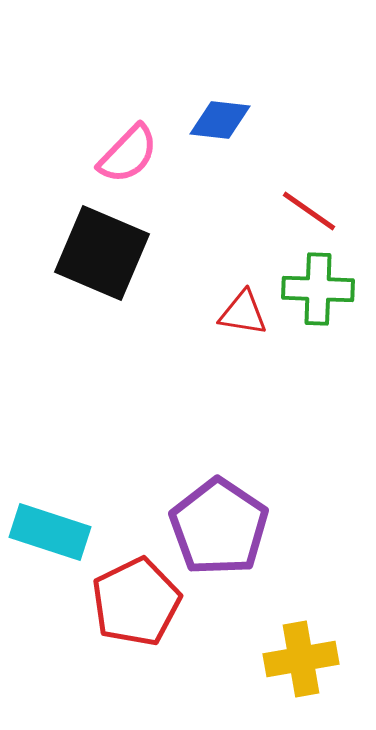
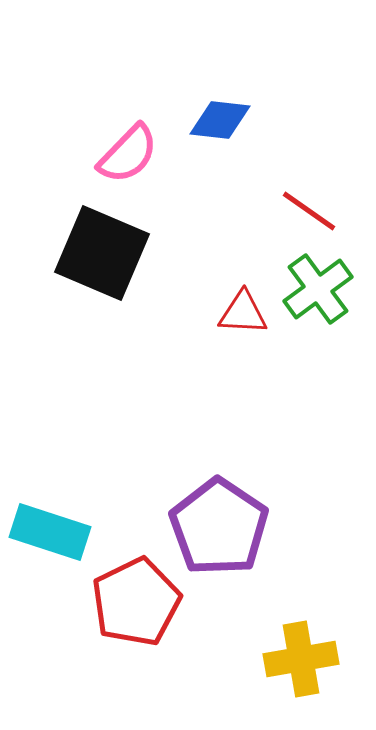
green cross: rotated 38 degrees counterclockwise
red triangle: rotated 6 degrees counterclockwise
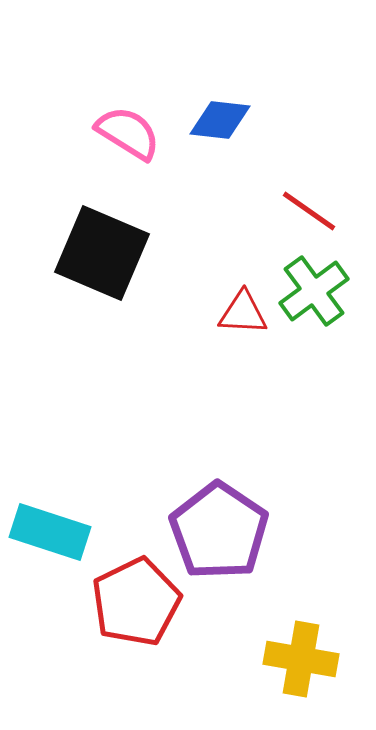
pink semicircle: moved 21 px up; rotated 102 degrees counterclockwise
green cross: moved 4 px left, 2 px down
purple pentagon: moved 4 px down
yellow cross: rotated 20 degrees clockwise
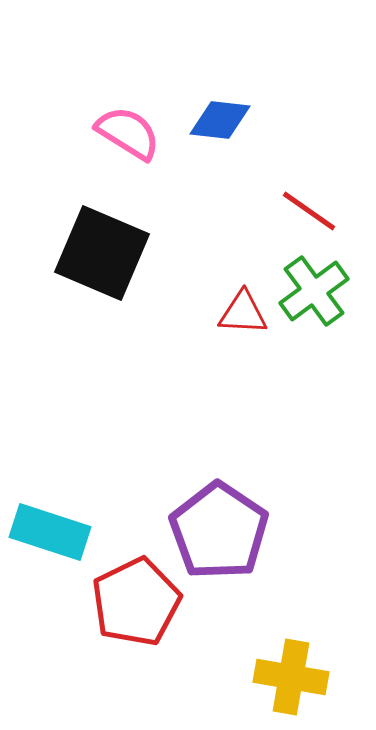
yellow cross: moved 10 px left, 18 px down
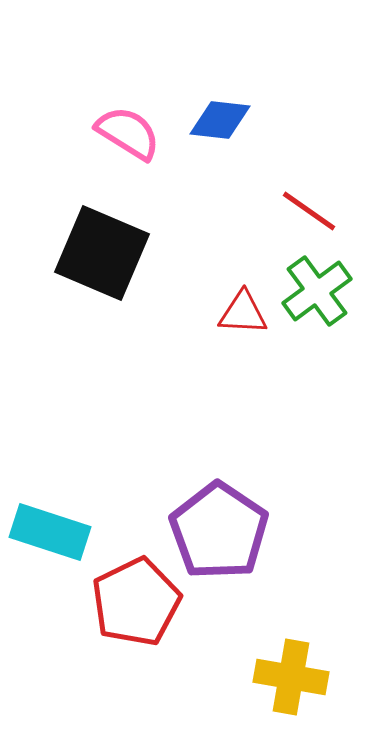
green cross: moved 3 px right
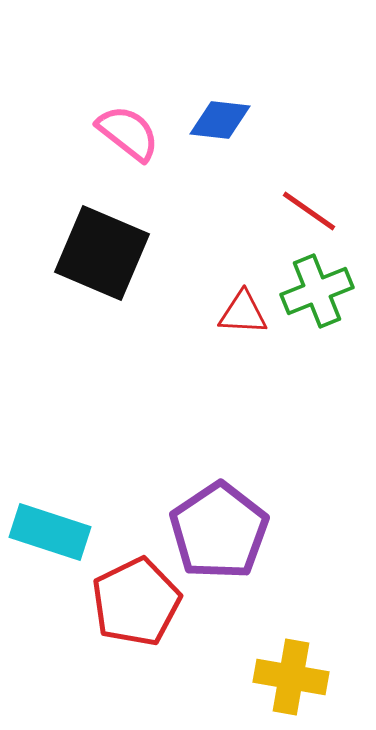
pink semicircle: rotated 6 degrees clockwise
green cross: rotated 14 degrees clockwise
purple pentagon: rotated 4 degrees clockwise
